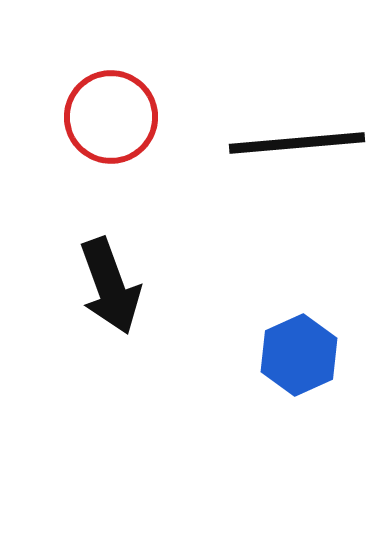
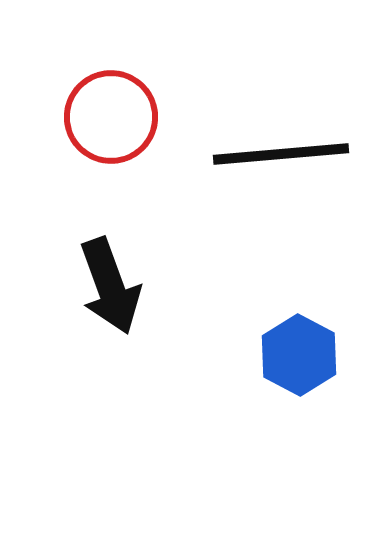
black line: moved 16 px left, 11 px down
blue hexagon: rotated 8 degrees counterclockwise
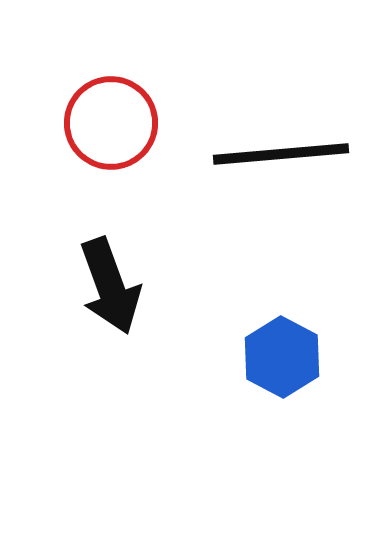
red circle: moved 6 px down
blue hexagon: moved 17 px left, 2 px down
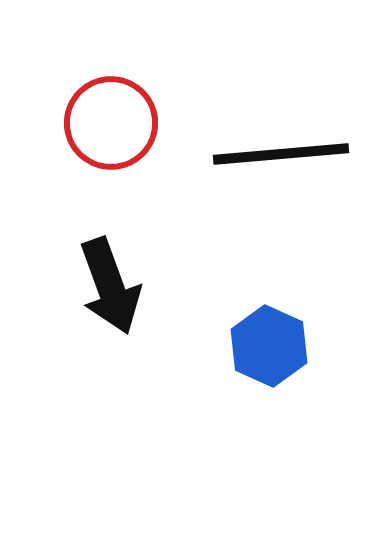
blue hexagon: moved 13 px left, 11 px up; rotated 4 degrees counterclockwise
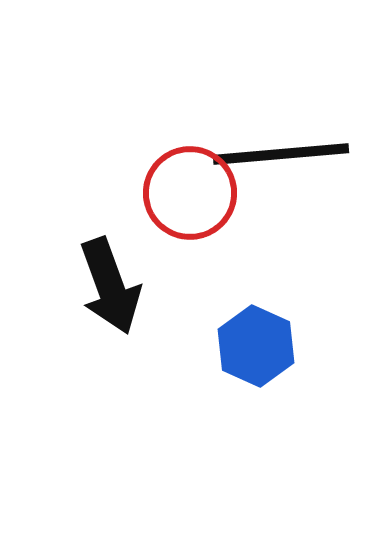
red circle: moved 79 px right, 70 px down
blue hexagon: moved 13 px left
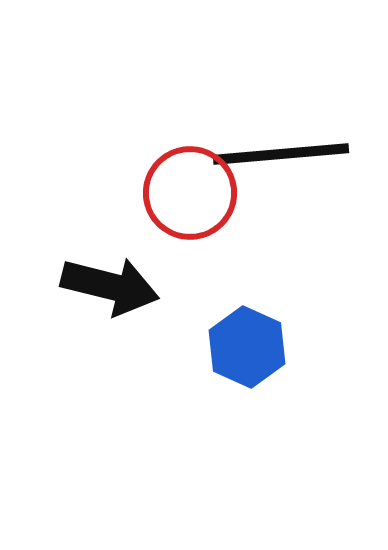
black arrow: rotated 56 degrees counterclockwise
blue hexagon: moved 9 px left, 1 px down
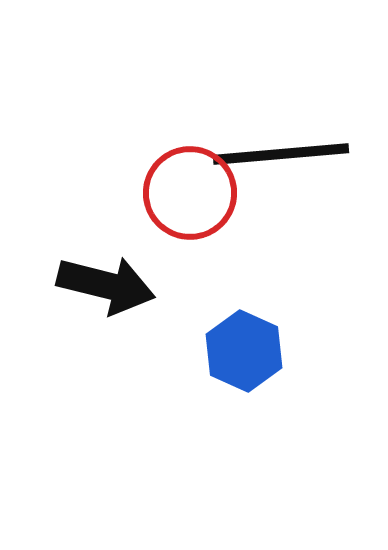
black arrow: moved 4 px left, 1 px up
blue hexagon: moved 3 px left, 4 px down
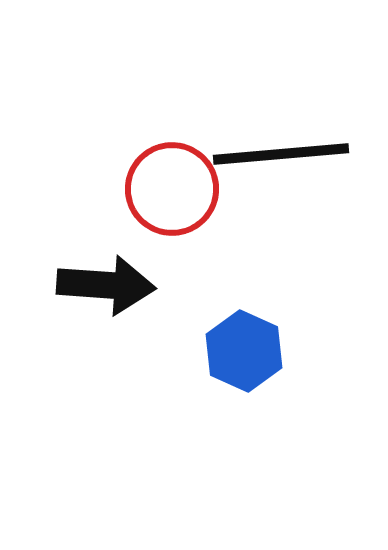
red circle: moved 18 px left, 4 px up
black arrow: rotated 10 degrees counterclockwise
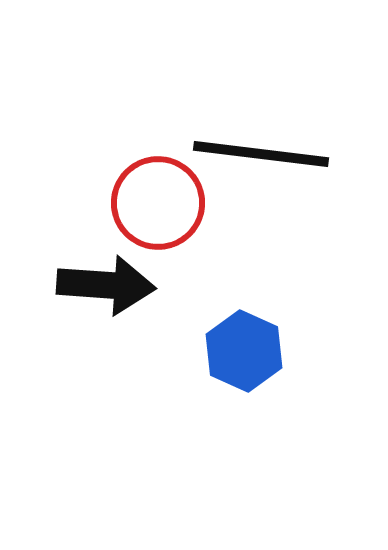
black line: moved 20 px left; rotated 12 degrees clockwise
red circle: moved 14 px left, 14 px down
